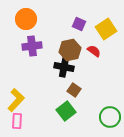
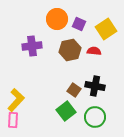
orange circle: moved 31 px right
red semicircle: rotated 32 degrees counterclockwise
black cross: moved 31 px right, 19 px down
green circle: moved 15 px left
pink rectangle: moved 4 px left, 1 px up
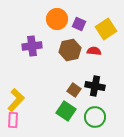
green square: rotated 18 degrees counterclockwise
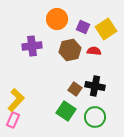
purple square: moved 4 px right, 3 px down
brown square: moved 1 px right, 1 px up
pink rectangle: rotated 21 degrees clockwise
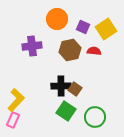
black cross: moved 34 px left; rotated 12 degrees counterclockwise
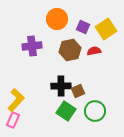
red semicircle: rotated 16 degrees counterclockwise
brown square: moved 3 px right, 2 px down; rotated 32 degrees clockwise
green circle: moved 6 px up
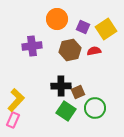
brown square: moved 1 px down
green circle: moved 3 px up
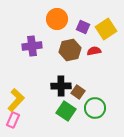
brown square: rotated 32 degrees counterclockwise
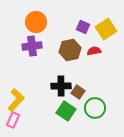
orange circle: moved 21 px left, 3 px down
